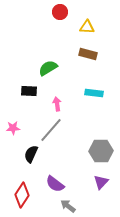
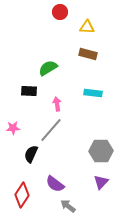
cyan rectangle: moved 1 px left
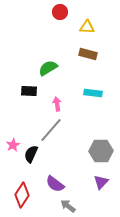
pink star: moved 17 px down; rotated 24 degrees counterclockwise
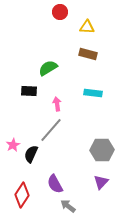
gray hexagon: moved 1 px right, 1 px up
purple semicircle: rotated 24 degrees clockwise
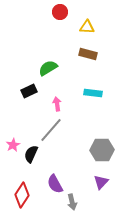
black rectangle: rotated 28 degrees counterclockwise
gray arrow: moved 4 px right, 4 px up; rotated 140 degrees counterclockwise
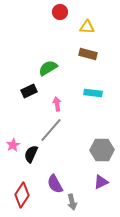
purple triangle: rotated 21 degrees clockwise
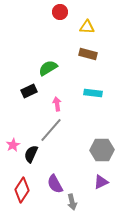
red diamond: moved 5 px up
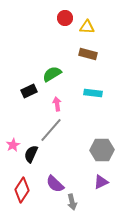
red circle: moved 5 px right, 6 px down
green semicircle: moved 4 px right, 6 px down
purple semicircle: rotated 18 degrees counterclockwise
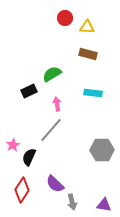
black semicircle: moved 2 px left, 3 px down
purple triangle: moved 3 px right, 23 px down; rotated 35 degrees clockwise
